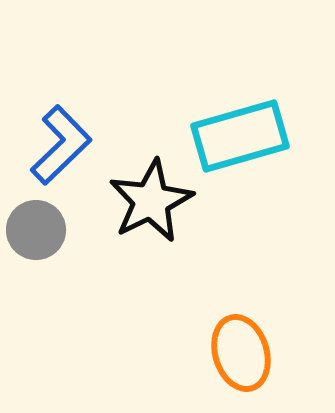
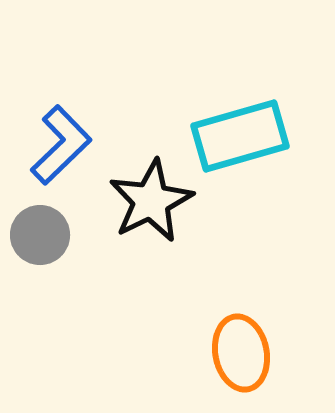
gray circle: moved 4 px right, 5 px down
orange ellipse: rotated 6 degrees clockwise
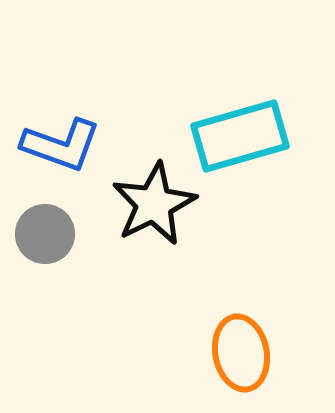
blue L-shape: rotated 64 degrees clockwise
black star: moved 3 px right, 3 px down
gray circle: moved 5 px right, 1 px up
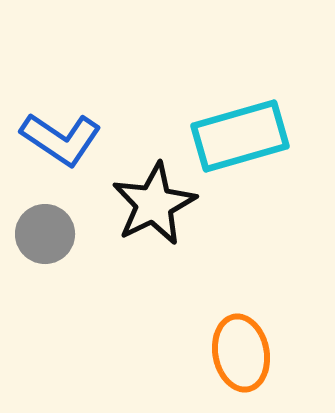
blue L-shape: moved 6 px up; rotated 14 degrees clockwise
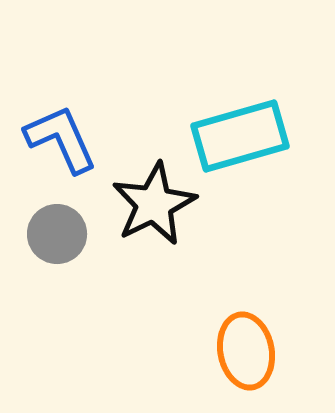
blue L-shape: rotated 148 degrees counterclockwise
gray circle: moved 12 px right
orange ellipse: moved 5 px right, 2 px up
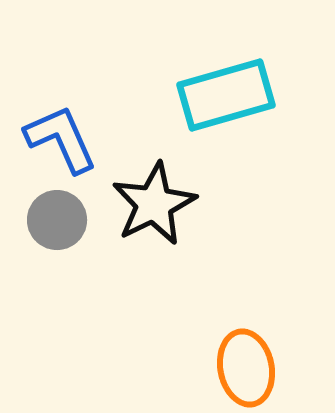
cyan rectangle: moved 14 px left, 41 px up
gray circle: moved 14 px up
orange ellipse: moved 17 px down
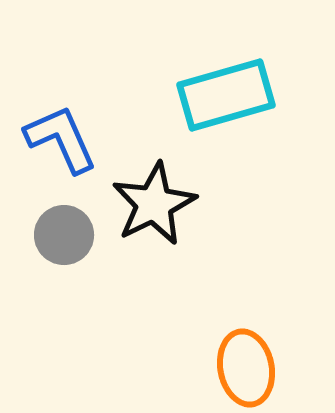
gray circle: moved 7 px right, 15 px down
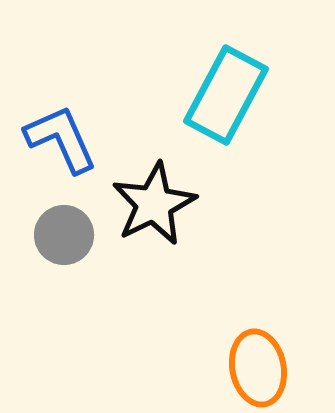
cyan rectangle: rotated 46 degrees counterclockwise
orange ellipse: moved 12 px right
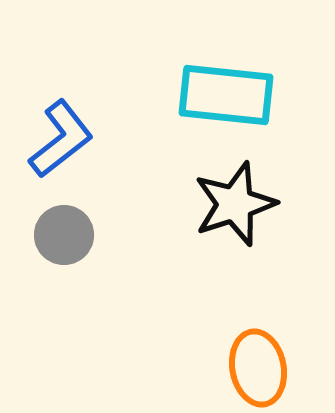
cyan rectangle: rotated 68 degrees clockwise
blue L-shape: rotated 76 degrees clockwise
black star: moved 81 px right; rotated 8 degrees clockwise
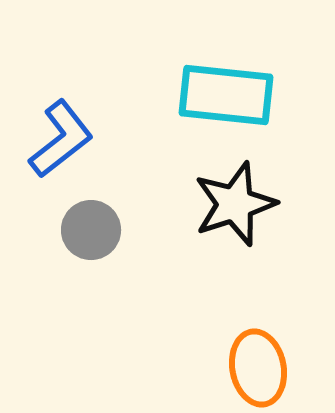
gray circle: moved 27 px right, 5 px up
